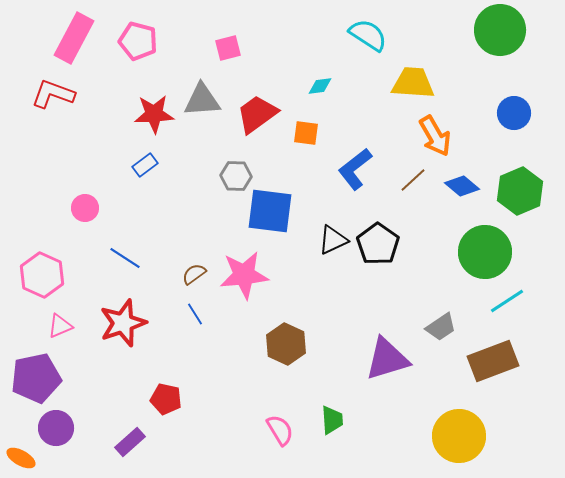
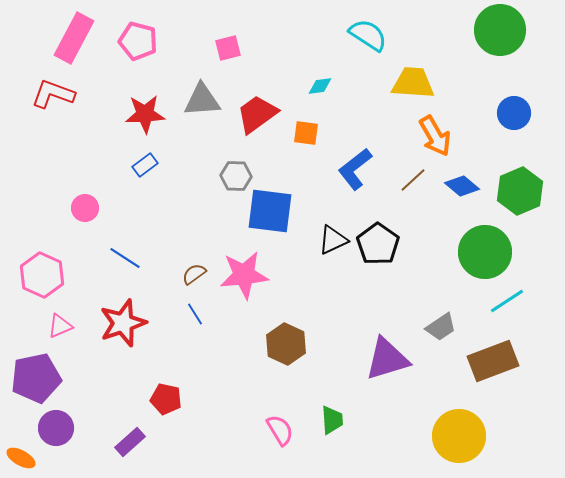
red star at (154, 114): moved 9 px left
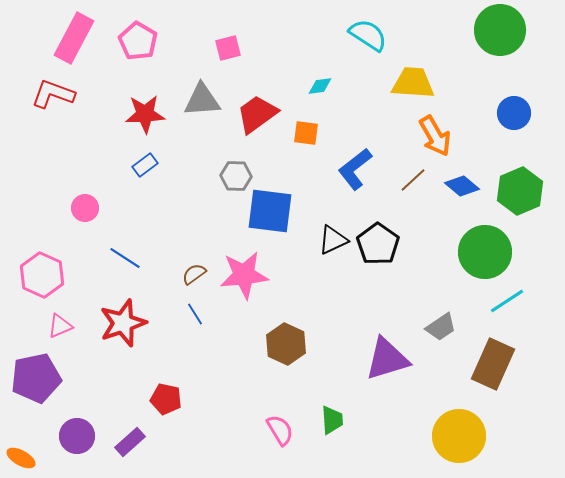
pink pentagon at (138, 41): rotated 15 degrees clockwise
brown rectangle at (493, 361): moved 3 px down; rotated 45 degrees counterclockwise
purple circle at (56, 428): moved 21 px right, 8 px down
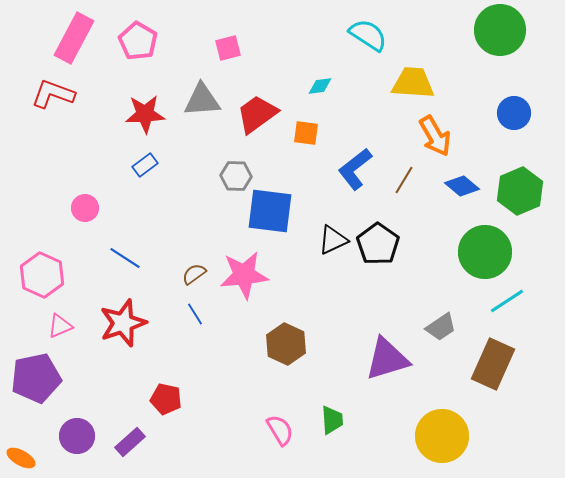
brown line at (413, 180): moved 9 px left; rotated 16 degrees counterclockwise
yellow circle at (459, 436): moved 17 px left
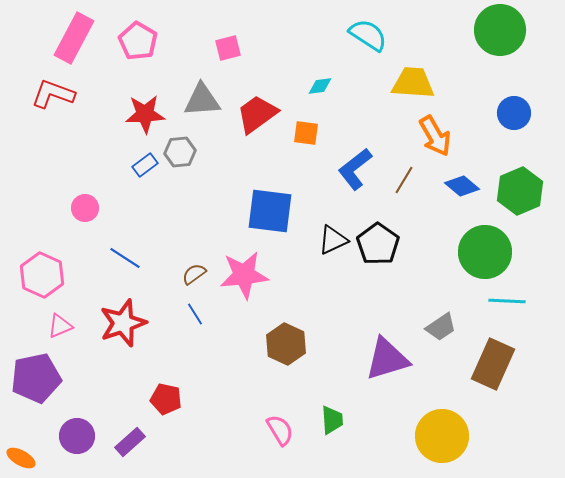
gray hexagon at (236, 176): moved 56 px left, 24 px up; rotated 8 degrees counterclockwise
cyan line at (507, 301): rotated 36 degrees clockwise
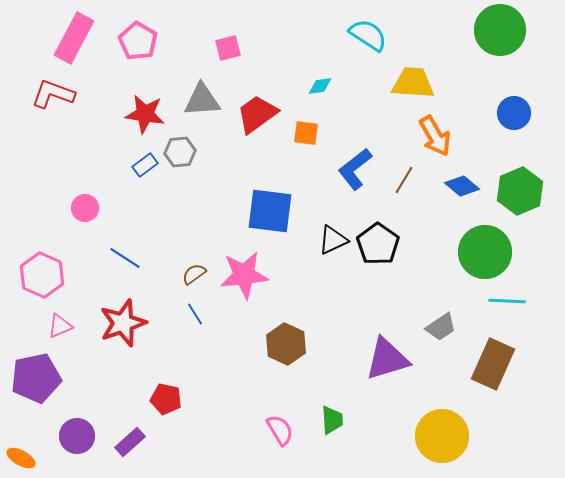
red star at (145, 114): rotated 12 degrees clockwise
